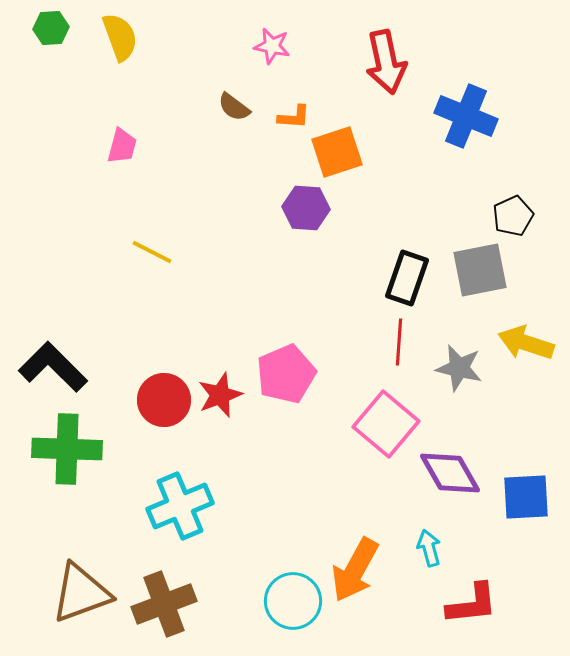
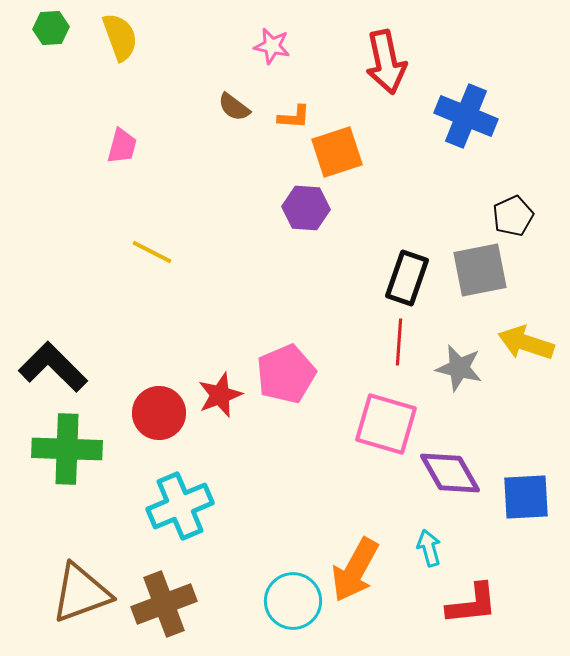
red circle: moved 5 px left, 13 px down
pink square: rotated 24 degrees counterclockwise
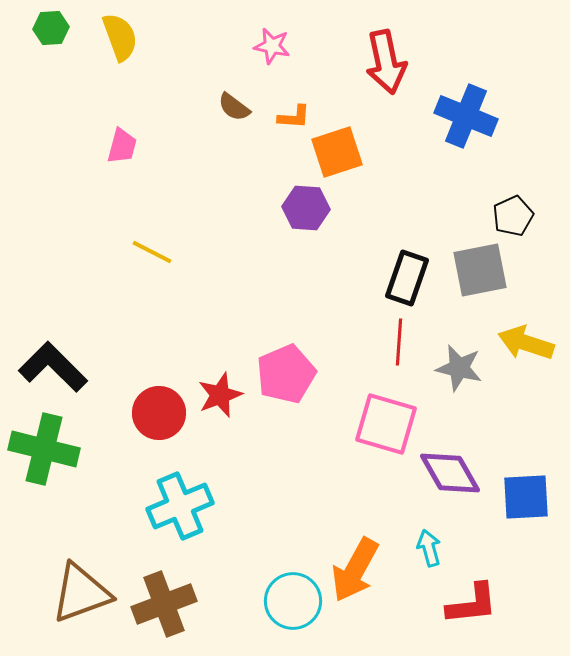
green cross: moved 23 px left; rotated 12 degrees clockwise
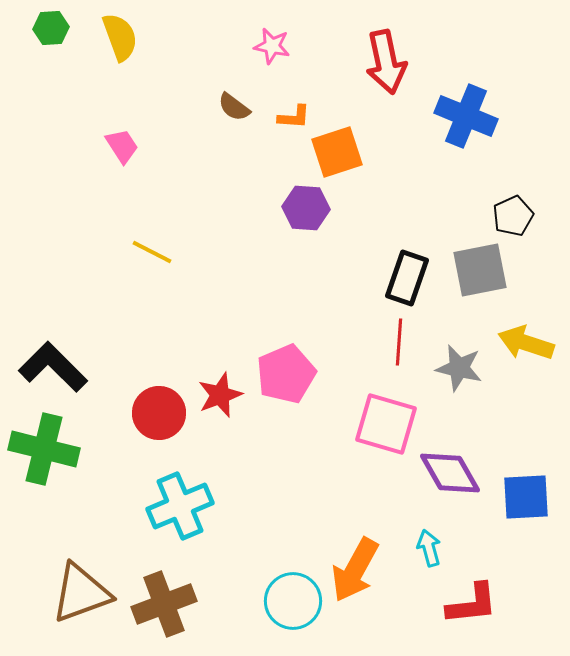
pink trapezoid: rotated 48 degrees counterclockwise
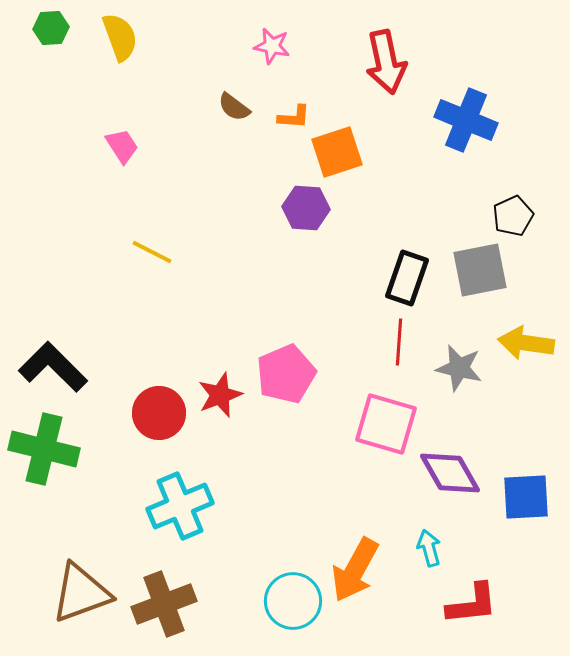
blue cross: moved 4 px down
yellow arrow: rotated 10 degrees counterclockwise
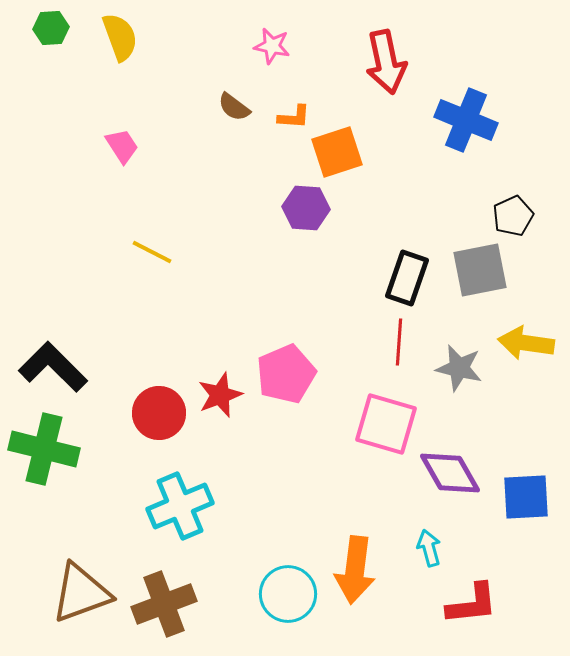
orange arrow: rotated 22 degrees counterclockwise
cyan circle: moved 5 px left, 7 px up
